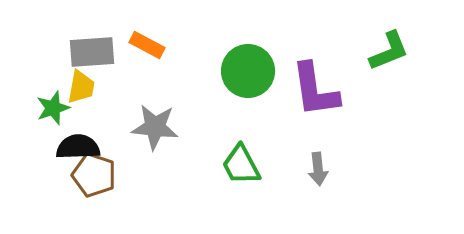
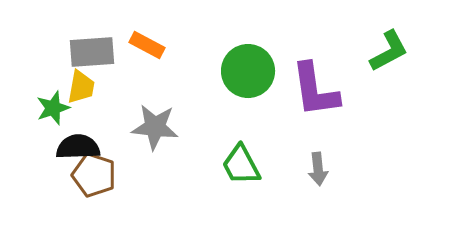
green L-shape: rotated 6 degrees counterclockwise
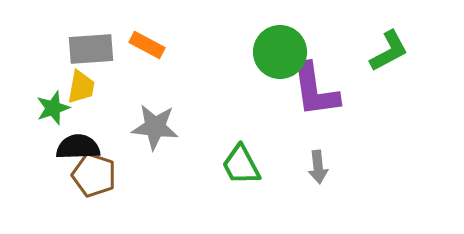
gray rectangle: moved 1 px left, 3 px up
green circle: moved 32 px right, 19 px up
gray arrow: moved 2 px up
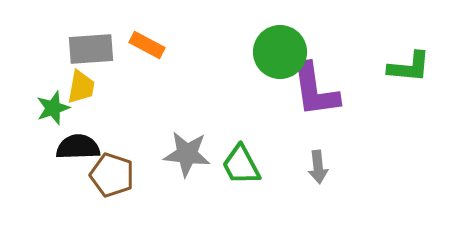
green L-shape: moved 20 px right, 16 px down; rotated 33 degrees clockwise
gray star: moved 32 px right, 27 px down
brown pentagon: moved 18 px right
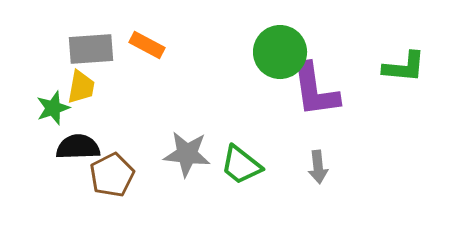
green L-shape: moved 5 px left
green trapezoid: rotated 24 degrees counterclockwise
brown pentagon: rotated 27 degrees clockwise
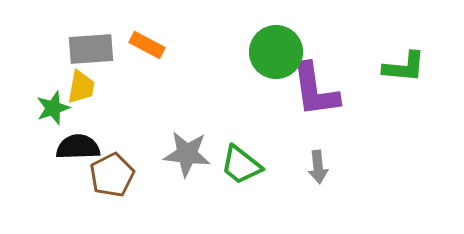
green circle: moved 4 px left
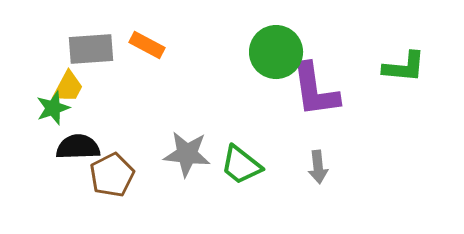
yellow trapezoid: moved 13 px left; rotated 18 degrees clockwise
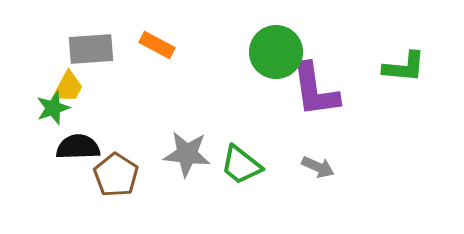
orange rectangle: moved 10 px right
gray arrow: rotated 60 degrees counterclockwise
brown pentagon: moved 4 px right; rotated 12 degrees counterclockwise
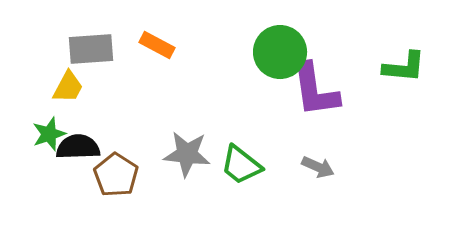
green circle: moved 4 px right
green star: moved 4 px left, 26 px down
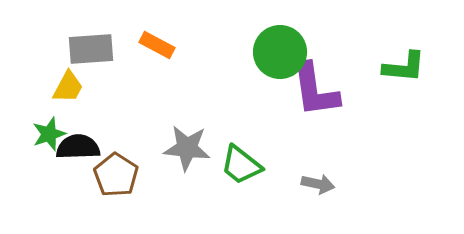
gray star: moved 6 px up
gray arrow: moved 17 px down; rotated 12 degrees counterclockwise
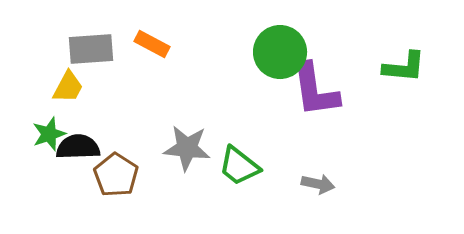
orange rectangle: moved 5 px left, 1 px up
green trapezoid: moved 2 px left, 1 px down
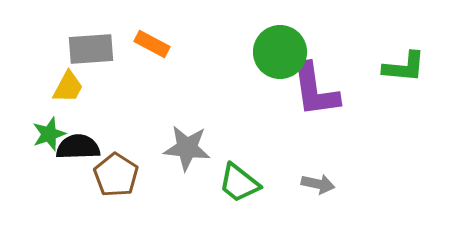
green trapezoid: moved 17 px down
